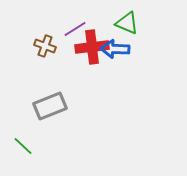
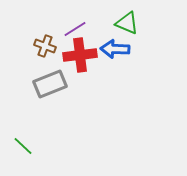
red cross: moved 12 px left, 8 px down
gray rectangle: moved 22 px up
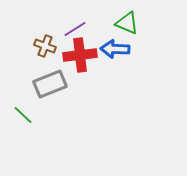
green line: moved 31 px up
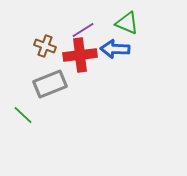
purple line: moved 8 px right, 1 px down
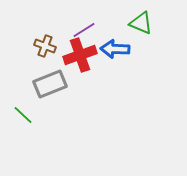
green triangle: moved 14 px right
purple line: moved 1 px right
red cross: rotated 12 degrees counterclockwise
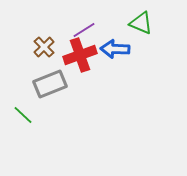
brown cross: moved 1 px left, 1 px down; rotated 25 degrees clockwise
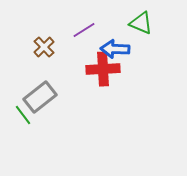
red cross: moved 23 px right, 14 px down; rotated 16 degrees clockwise
gray rectangle: moved 10 px left, 13 px down; rotated 16 degrees counterclockwise
green line: rotated 10 degrees clockwise
